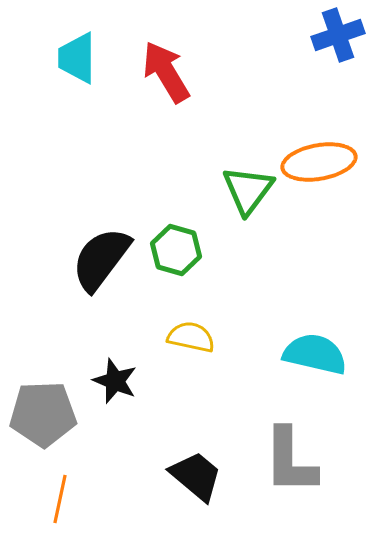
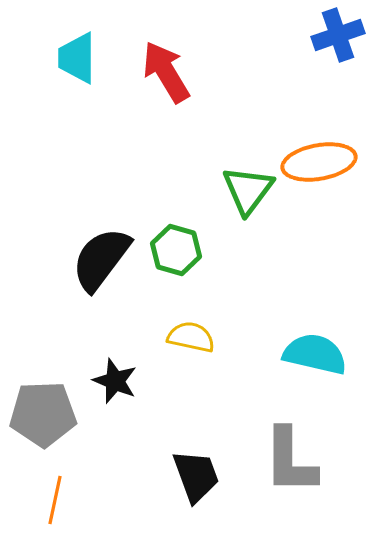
black trapezoid: rotated 30 degrees clockwise
orange line: moved 5 px left, 1 px down
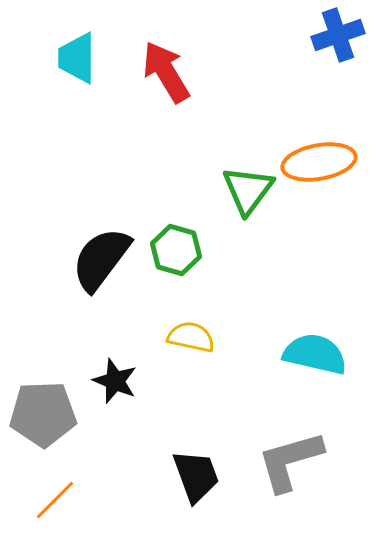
gray L-shape: rotated 74 degrees clockwise
orange line: rotated 33 degrees clockwise
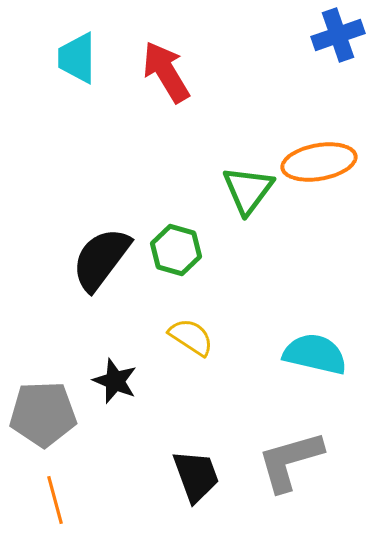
yellow semicircle: rotated 21 degrees clockwise
orange line: rotated 60 degrees counterclockwise
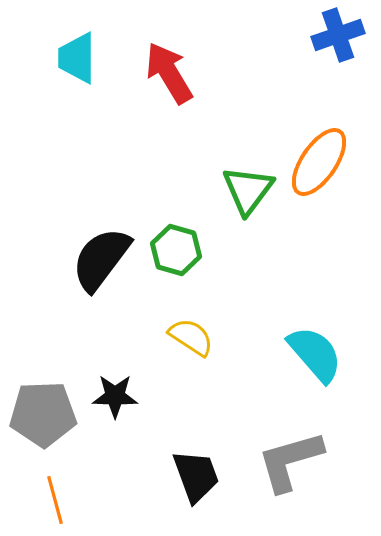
red arrow: moved 3 px right, 1 px down
orange ellipse: rotated 46 degrees counterclockwise
cyan semicircle: rotated 36 degrees clockwise
black star: moved 15 px down; rotated 21 degrees counterclockwise
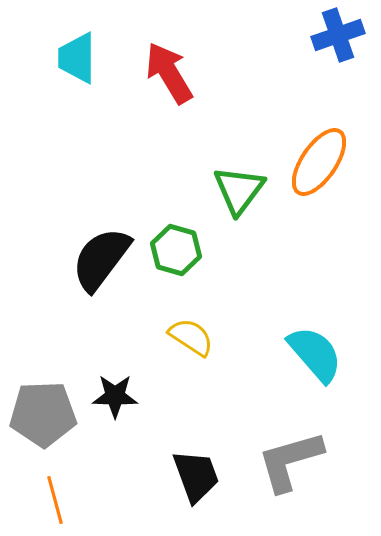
green triangle: moved 9 px left
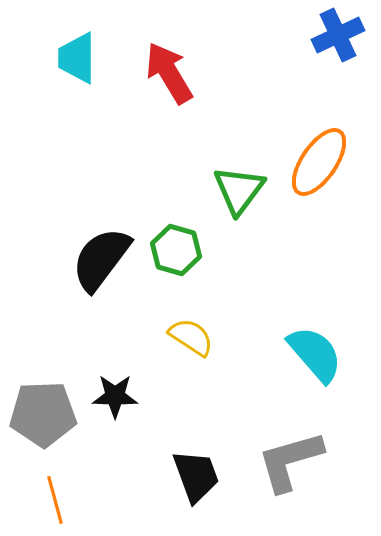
blue cross: rotated 6 degrees counterclockwise
